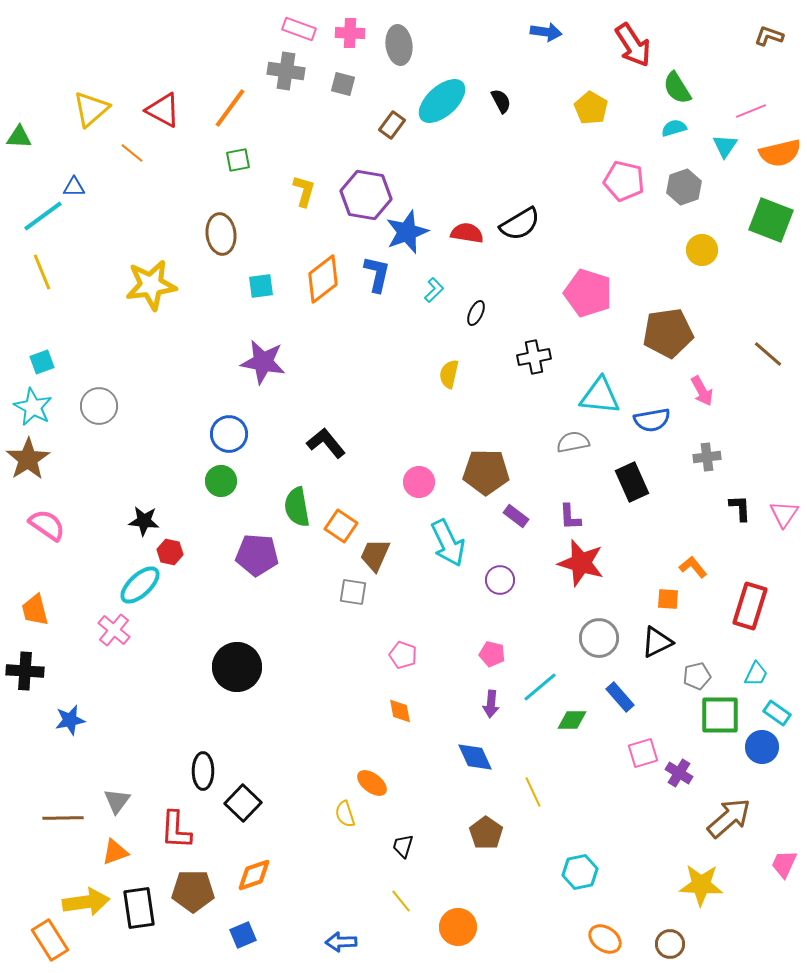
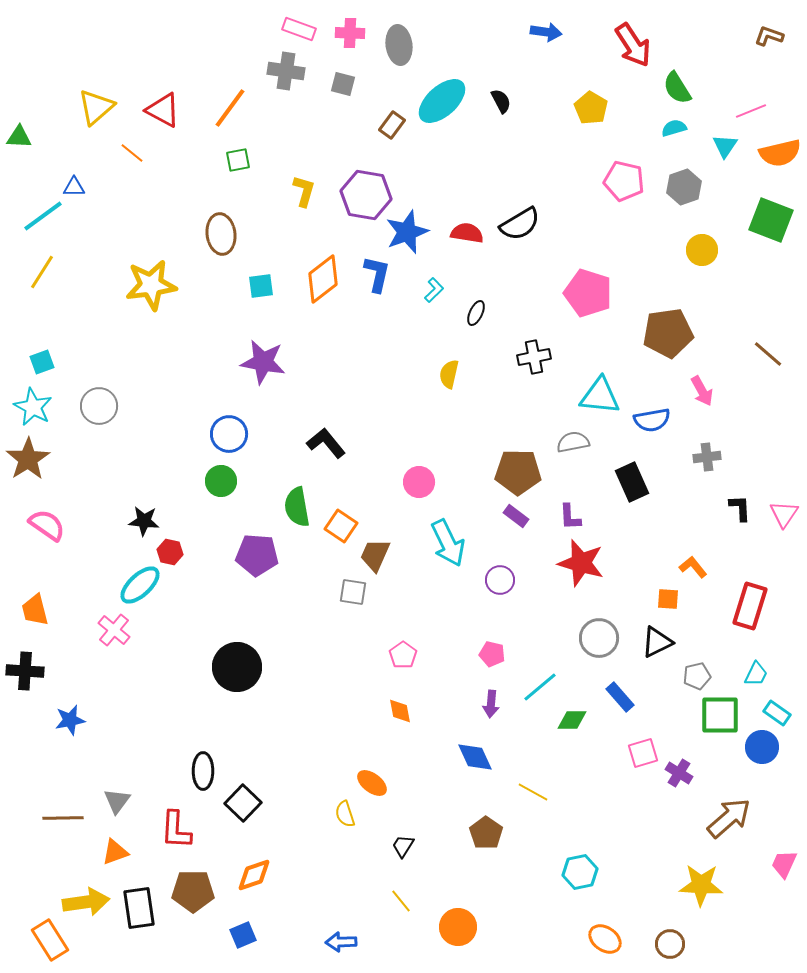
yellow triangle at (91, 109): moved 5 px right, 2 px up
yellow line at (42, 272): rotated 54 degrees clockwise
brown pentagon at (486, 472): moved 32 px right
pink pentagon at (403, 655): rotated 16 degrees clockwise
yellow line at (533, 792): rotated 36 degrees counterclockwise
black trapezoid at (403, 846): rotated 15 degrees clockwise
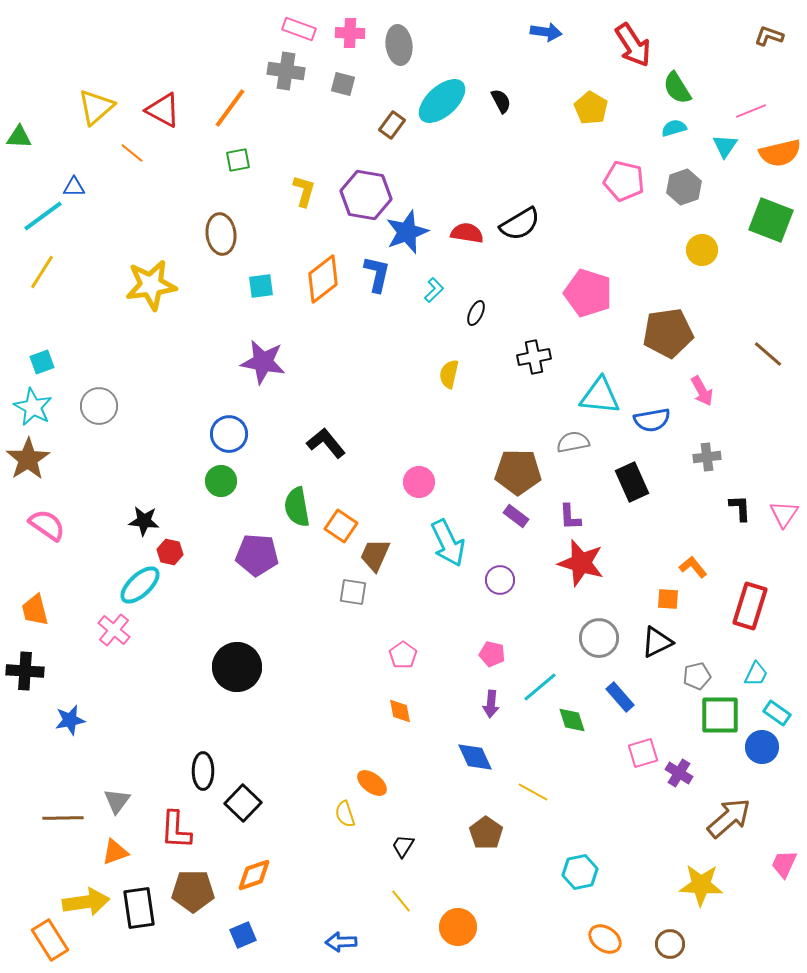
green diamond at (572, 720): rotated 72 degrees clockwise
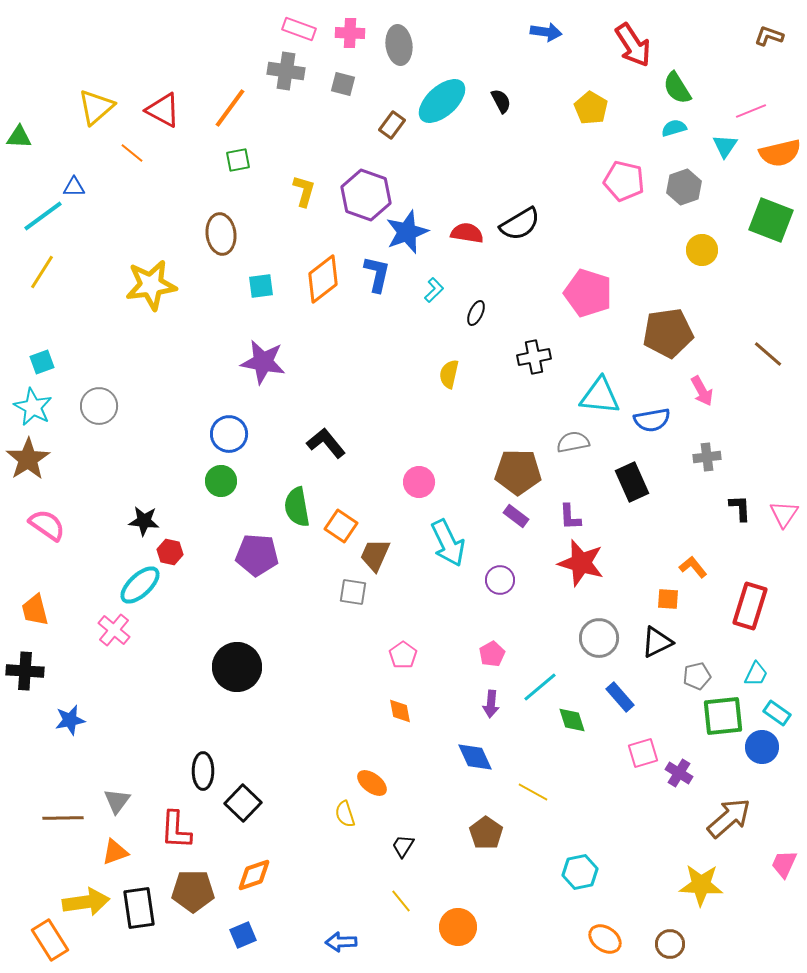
purple hexagon at (366, 195): rotated 9 degrees clockwise
pink pentagon at (492, 654): rotated 30 degrees clockwise
green square at (720, 715): moved 3 px right, 1 px down; rotated 6 degrees counterclockwise
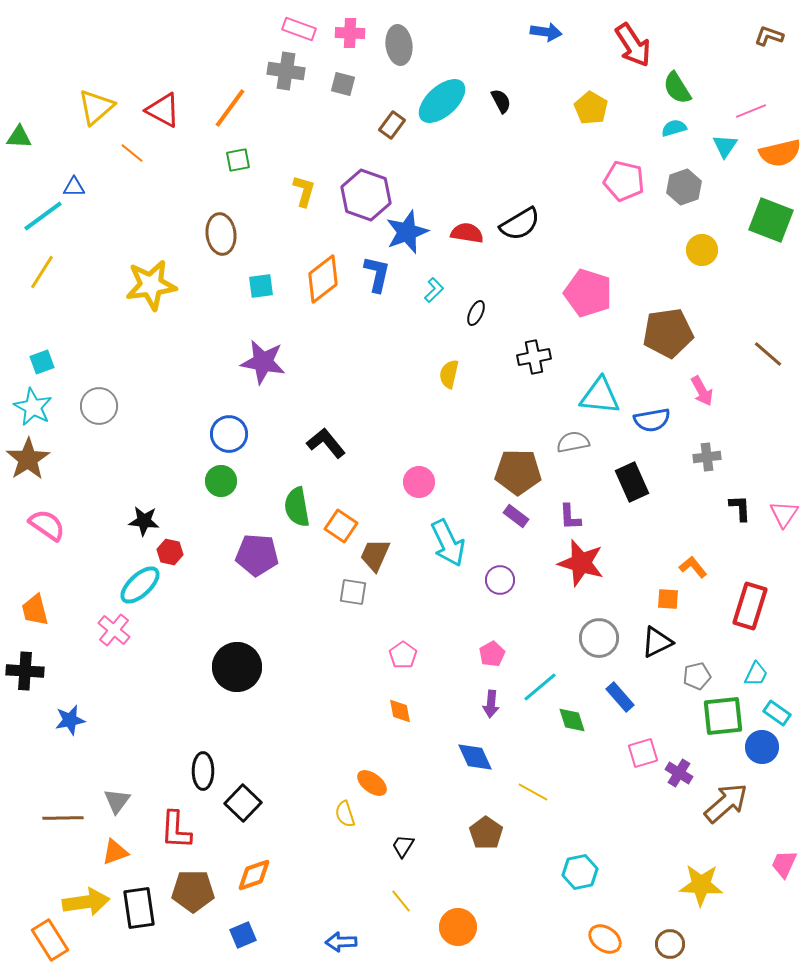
brown arrow at (729, 818): moved 3 px left, 15 px up
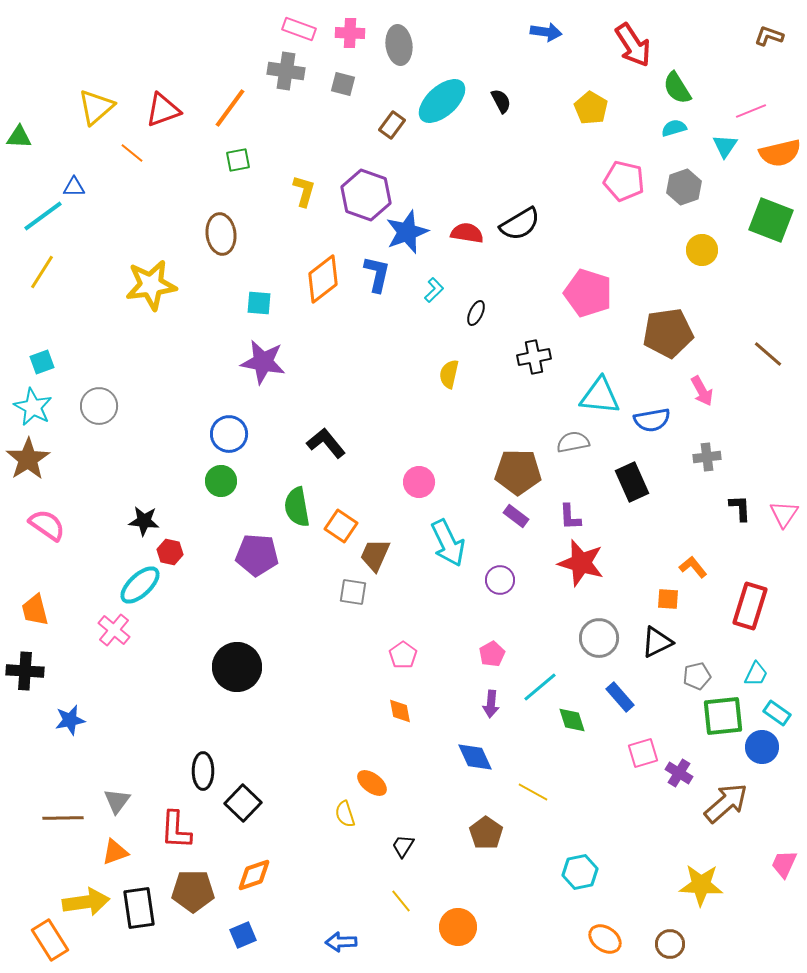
red triangle at (163, 110): rotated 48 degrees counterclockwise
cyan square at (261, 286): moved 2 px left, 17 px down; rotated 12 degrees clockwise
